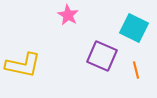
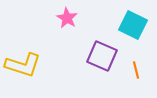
pink star: moved 1 px left, 3 px down
cyan square: moved 1 px left, 3 px up
yellow L-shape: rotated 6 degrees clockwise
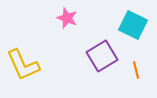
pink star: rotated 10 degrees counterclockwise
purple square: rotated 36 degrees clockwise
yellow L-shape: rotated 48 degrees clockwise
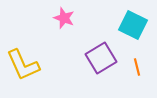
pink star: moved 3 px left
purple square: moved 1 px left, 2 px down
orange line: moved 1 px right, 3 px up
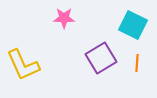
pink star: rotated 20 degrees counterclockwise
orange line: moved 4 px up; rotated 18 degrees clockwise
